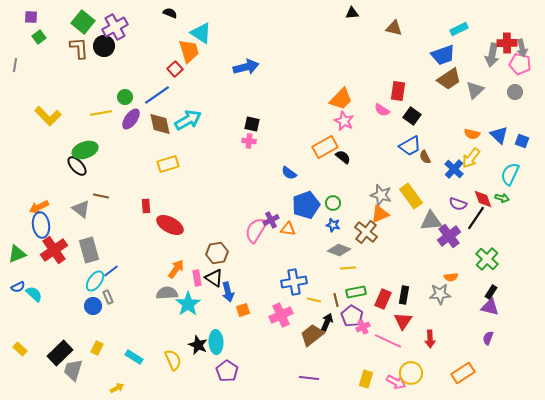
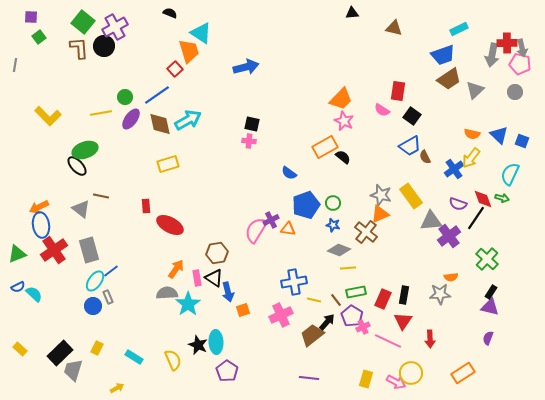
blue cross at (454, 169): rotated 12 degrees clockwise
brown line at (336, 300): rotated 24 degrees counterclockwise
black arrow at (327, 322): rotated 18 degrees clockwise
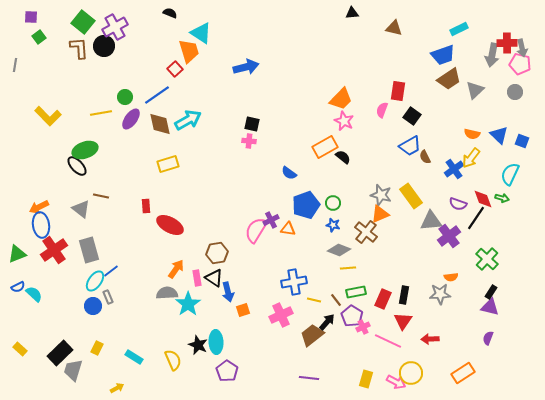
pink semicircle at (382, 110): rotated 77 degrees clockwise
red arrow at (430, 339): rotated 90 degrees clockwise
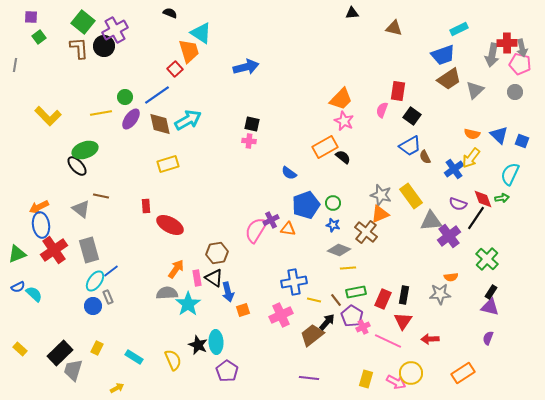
purple cross at (115, 27): moved 3 px down
green arrow at (502, 198): rotated 24 degrees counterclockwise
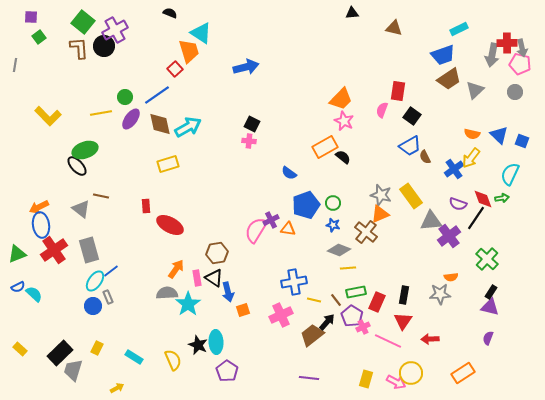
cyan arrow at (188, 120): moved 7 px down
black square at (252, 124): rotated 14 degrees clockwise
red rectangle at (383, 299): moved 6 px left, 3 px down
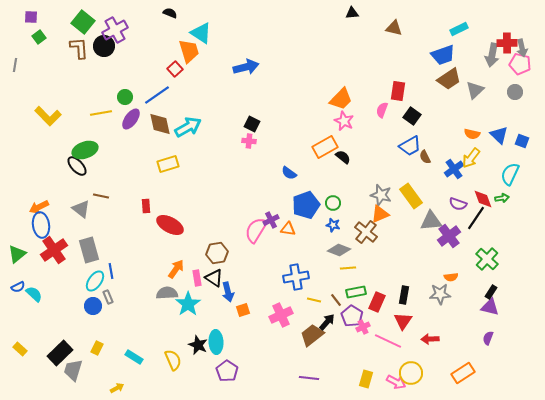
green triangle at (17, 254): rotated 18 degrees counterclockwise
blue line at (111, 271): rotated 63 degrees counterclockwise
blue cross at (294, 282): moved 2 px right, 5 px up
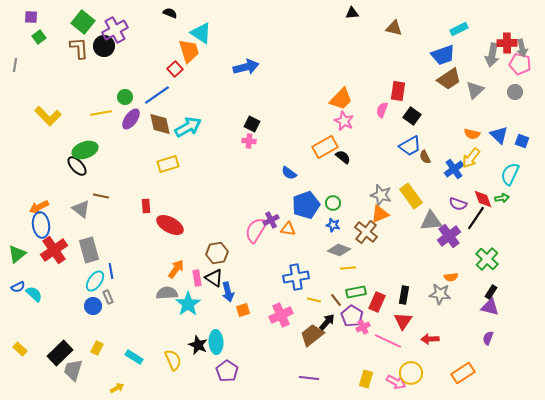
gray star at (440, 294): rotated 10 degrees clockwise
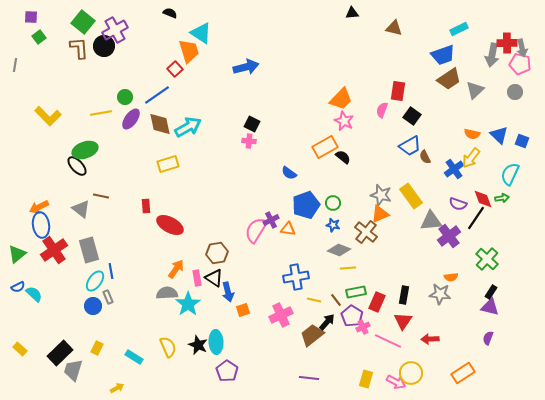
yellow semicircle at (173, 360): moved 5 px left, 13 px up
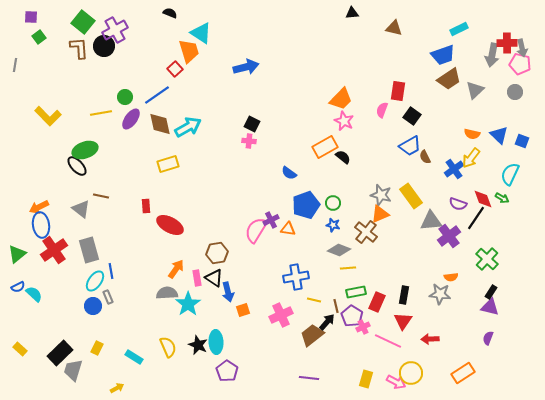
green arrow at (502, 198): rotated 40 degrees clockwise
brown line at (336, 300): moved 6 px down; rotated 24 degrees clockwise
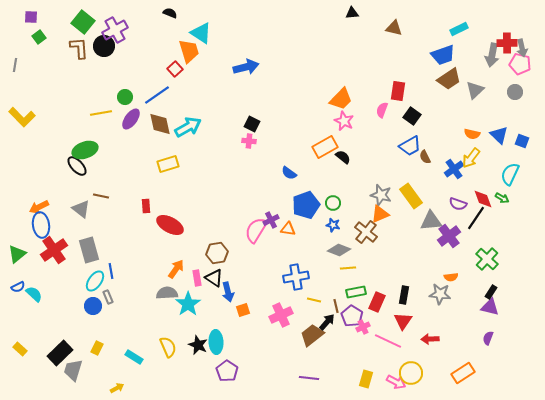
yellow L-shape at (48, 116): moved 26 px left, 1 px down
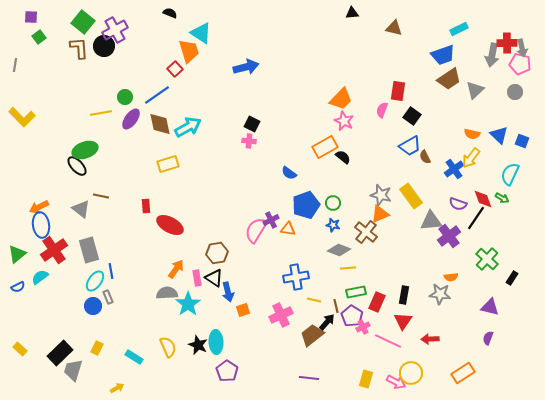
black rectangle at (491, 292): moved 21 px right, 14 px up
cyan semicircle at (34, 294): moved 6 px right, 17 px up; rotated 78 degrees counterclockwise
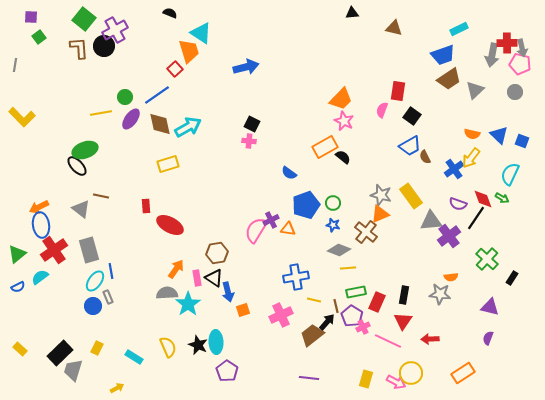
green square at (83, 22): moved 1 px right, 3 px up
